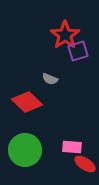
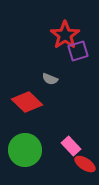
pink rectangle: moved 1 px left, 1 px up; rotated 42 degrees clockwise
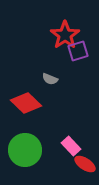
red diamond: moved 1 px left, 1 px down
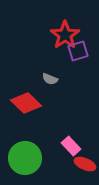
green circle: moved 8 px down
red ellipse: rotated 10 degrees counterclockwise
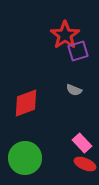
gray semicircle: moved 24 px right, 11 px down
red diamond: rotated 64 degrees counterclockwise
pink rectangle: moved 11 px right, 3 px up
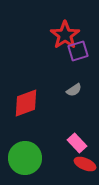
gray semicircle: rotated 56 degrees counterclockwise
pink rectangle: moved 5 px left
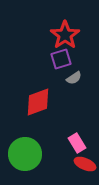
purple square: moved 17 px left, 8 px down
gray semicircle: moved 12 px up
red diamond: moved 12 px right, 1 px up
pink rectangle: rotated 12 degrees clockwise
green circle: moved 4 px up
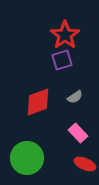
purple square: moved 1 px right, 1 px down
gray semicircle: moved 1 px right, 19 px down
pink rectangle: moved 1 px right, 10 px up; rotated 12 degrees counterclockwise
green circle: moved 2 px right, 4 px down
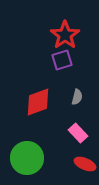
gray semicircle: moved 2 px right; rotated 42 degrees counterclockwise
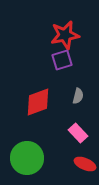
red star: rotated 24 degrees clockwise
gray semicircle: moved 1 px right, 1 px up
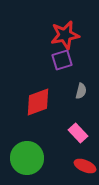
gray semicircle: moved 3 px right, 5 px up
red ellipse: moved 2 px down
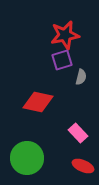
gray semicircle: moved 14 px up
red diamond: rotated 32 degrees clockwise
red ellipse: moved 2 px left
